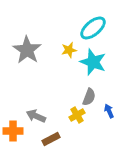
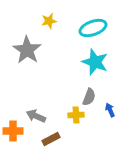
cyan ellipse: rotated 20 degrees clockwise
yellow star: moved 20 px left, 29 px up
cyan star: moved 2 px right
blue arrow: moved 1 px right, 1 px up
yellow cross: moved 1 px left; rotated 28 degrees clockwise
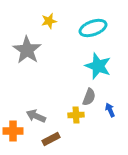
cyan star: moved 3 px right, 4 px down
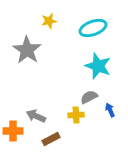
gray semicircle: rotated 138 degrees counterclockwise
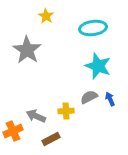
yellow star: moved 3 px left, 5 px up; rotated 28 degrees counterclockwise
cyan ellipse: rotated 12 degrees clockwise
blue arrow: moved 11 px up
yellow cross: moved 10 px left, 4 px up
orange cross: rotated 24 degrees counterclockwise
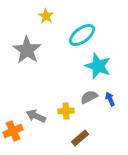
cyan ellipse: moved 11 px left, 7 px down; rotated 28 degrees counterclockwise
brown rectangle: moved 29 px right, 1 px up; rotated 12 degrees counterclockwise
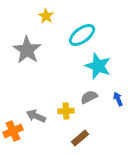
blue arrow: moved 8 px right
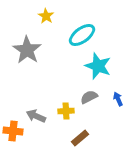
orange cross: rotated 30 degrees clockwise
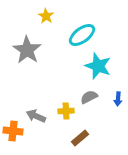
blue arrow: rotated 152 degrees counterclockwise
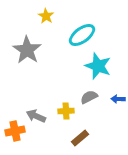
blue arrow: rotated 88 degrees clockwise
orange cross: moved 2 px right; rotated 18 degrees counterclockwise
